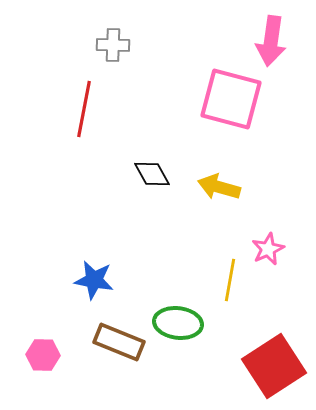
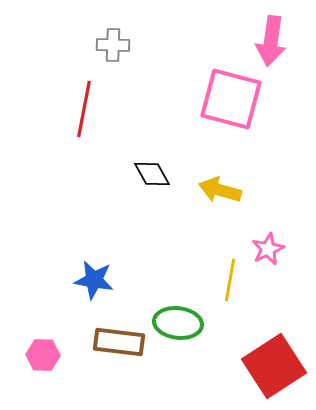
yellow arrow: moved 1 px right, 3 px down
brown rectangle: rotated 15 degrees counterclockwise
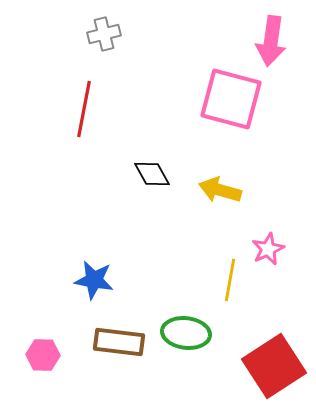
gray cross: moved 9 px left, 11 px up; rotated 16 degrees counterclockwise
green ellipse: moved 8 px right, 10 px down
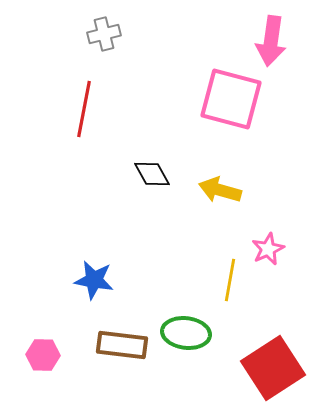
brown rectangle: moved 3 px right, 3 px down
red square: moved 1 px left, 2 px down
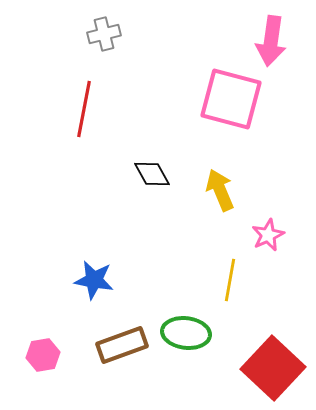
yellow arrow: rotated 51 degrees clockwise
pink star: moved 14 px up
brown rectangle: rotated 27 degrees counterclockwise
pink hexagon: rotated 12 degrees counterclockwise
red square: rotated 14 degrees counterclockwise
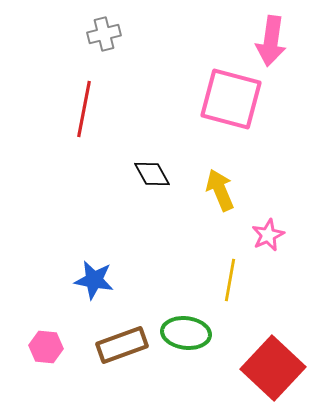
pink hexagon: moved 3 px right, 8 px up; rotated 16 degrees clockwise
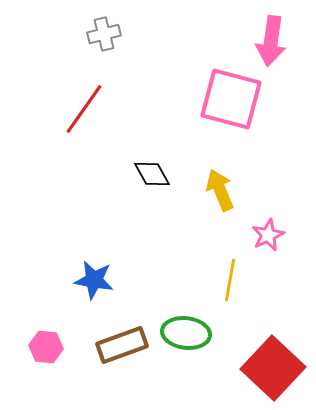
red line: rotated 24 degrees clockwise
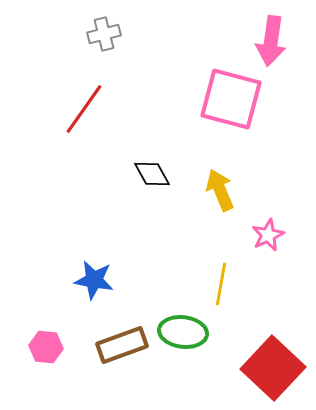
yellow line: moved 9 px left, 4 px down
green ellipse: moved 3 px left, 1 px up
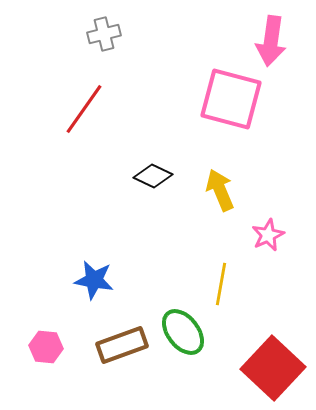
black diamond: moved 1 px right, 2 px down; rotated 36 degrees counterclockwise
green ellipse: rotated 45 degrees clockwise
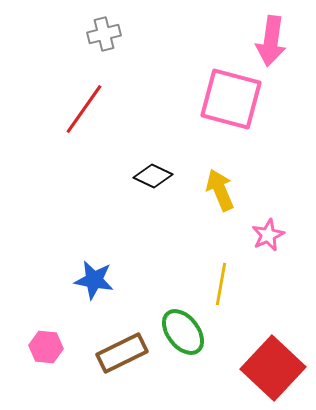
brown rectangle: moved 8 px down; rotated 6 degrees counterclockwise
